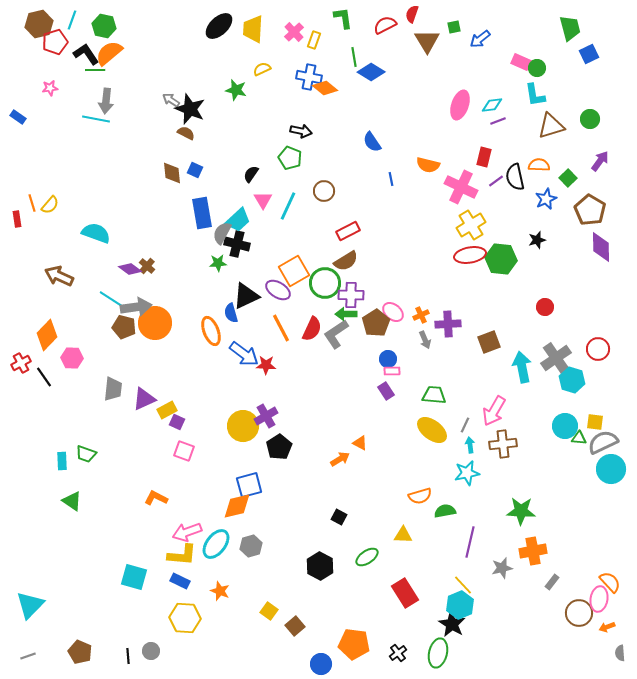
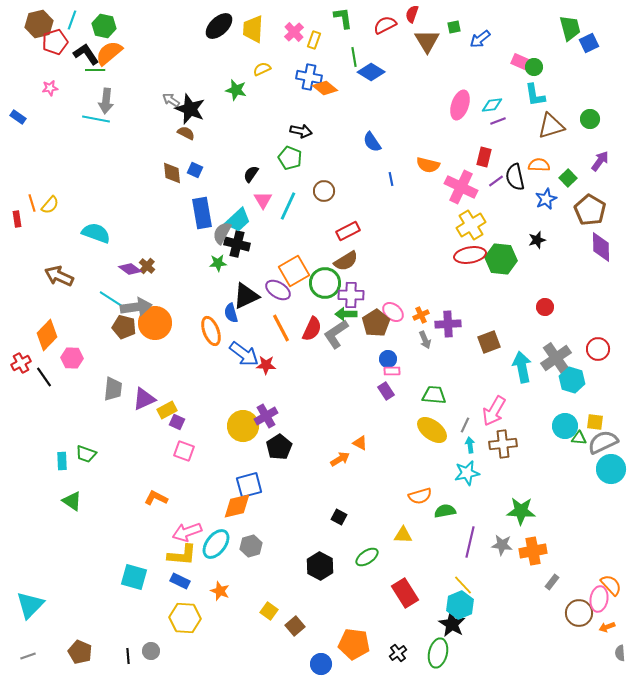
blue square at (589, 54): moved 11 px up
green circle at (537, 68): moved 3 px left, 1 px up
gray star at (502, 568): moved 23 px up; rotated 20 degrees clockwise
orange semicircle at (610, 582): moved 1 px right, 3 px down
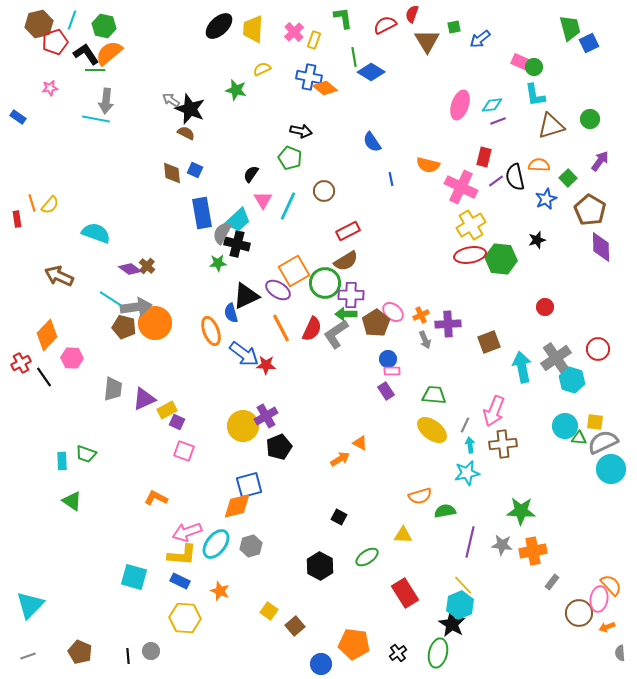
pink arrow at (494, 411): rotated 8 degrees counterclockwise
black pentagon at (279, 447): rotated 10 degrees clockwise
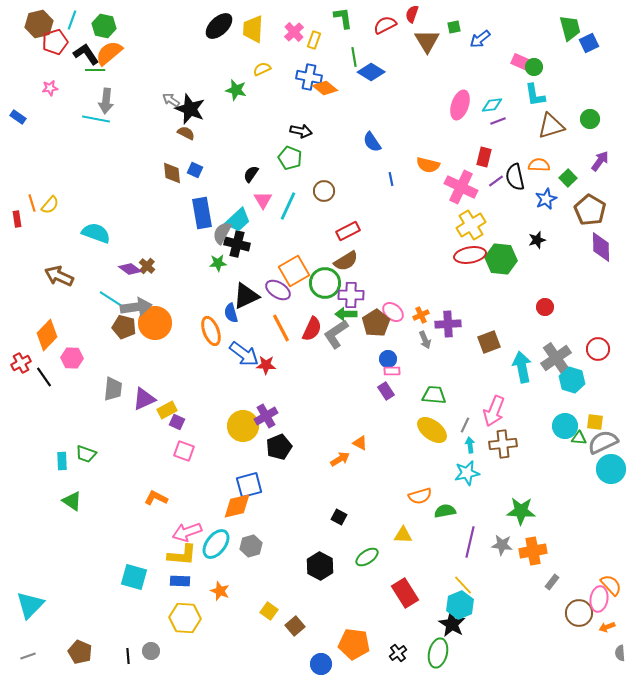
blue rectangle at (180, 581): rotated 24 degrees counterclockwise
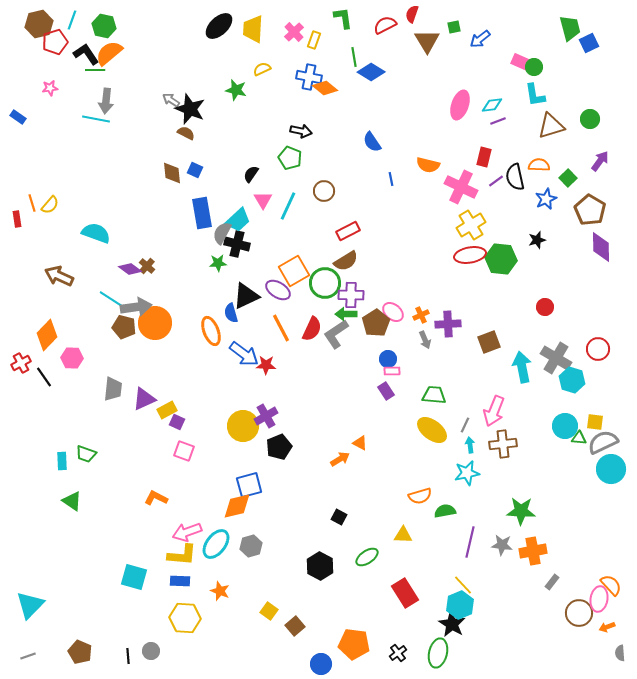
gray cross at (556, 358): rotated 24 degrees counterclockwise
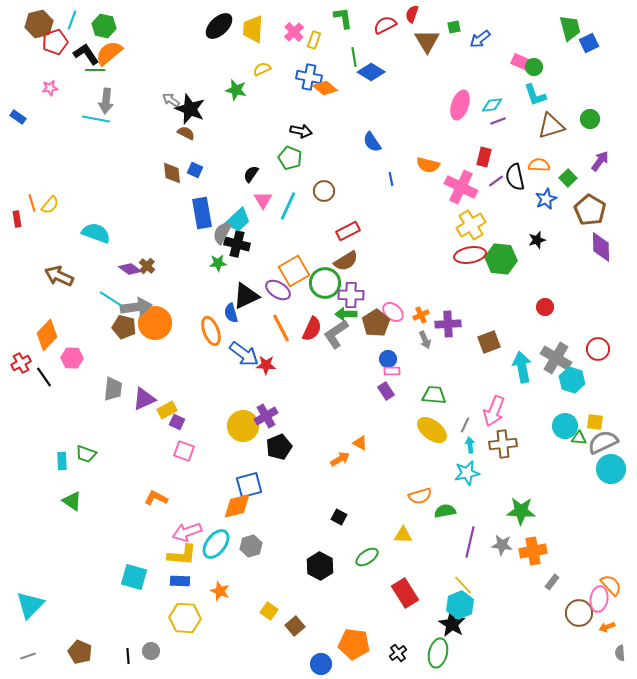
cyan L-shape at (535, 95): rotated 10 degrees counterclockwise
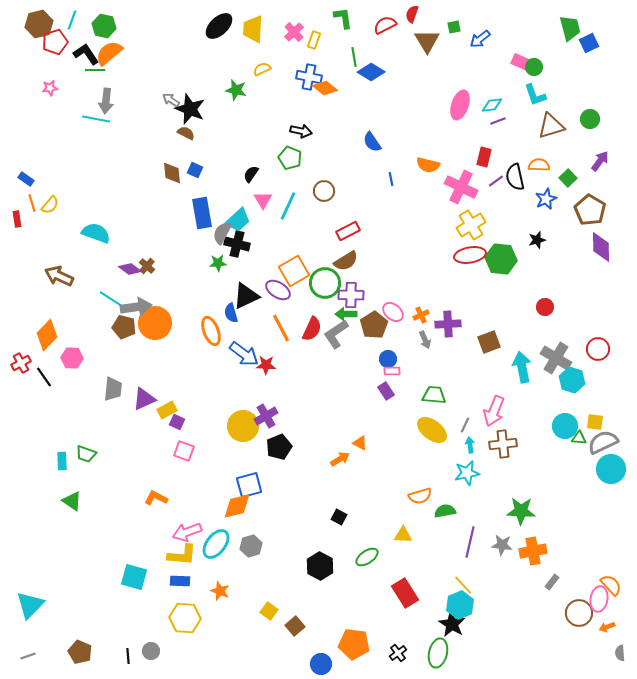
blue rectangle at (18, 117): moved 8 px right, 62 px down
brown pentagon at (376, 323): moved 2 px left, 2 px down
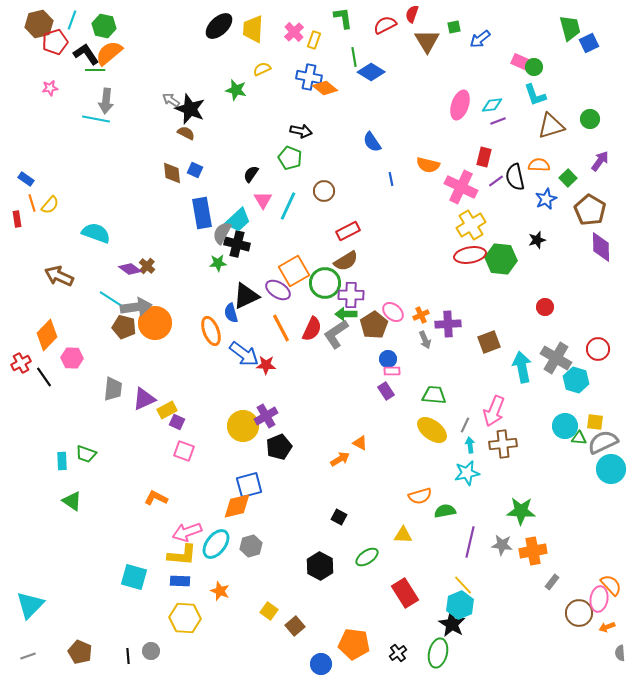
cyan hexagon at (572, 380): moved 4 px right
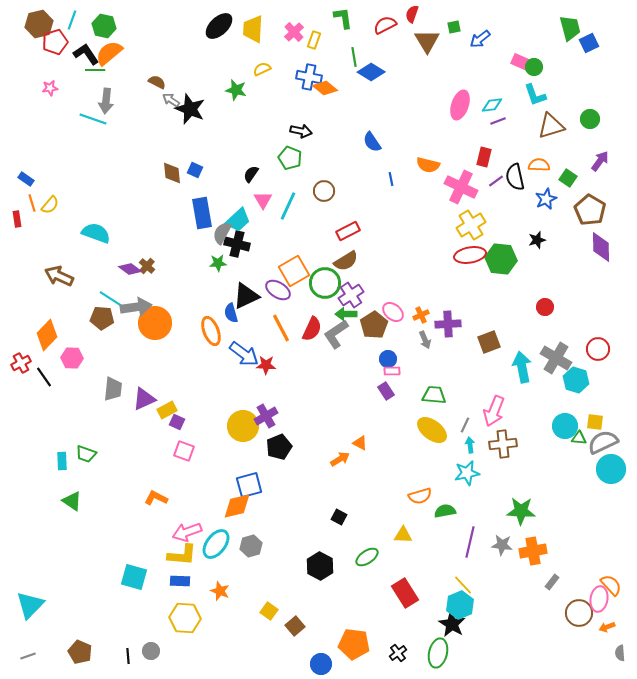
cyan line at (96, 119): moved 3 px left; rotated 8 degrees clockwise
brown semicircle at (186, 133): moved 29 px left, 51 px up
green square at (568, 178): rotated 12 degrees counterclockwise
purple cross at (351, 295): rotated 35 degrees counterclockwise
brown pentagon at (124, 327): moved 22 px left, 9 px up; rotated 10 degrees counterclockwise
